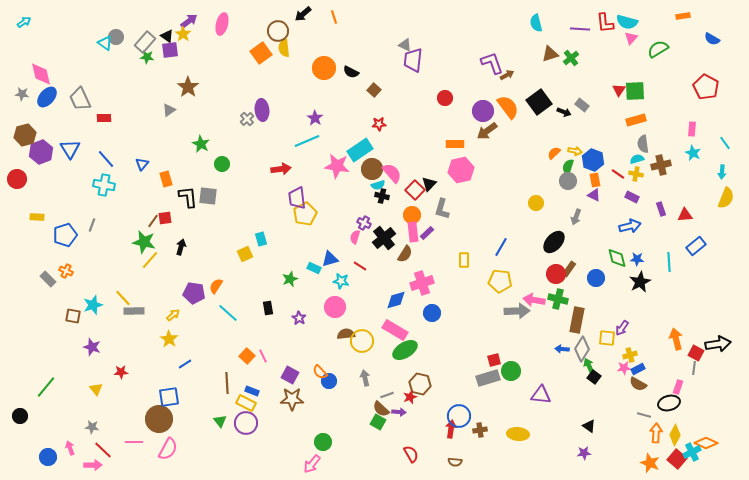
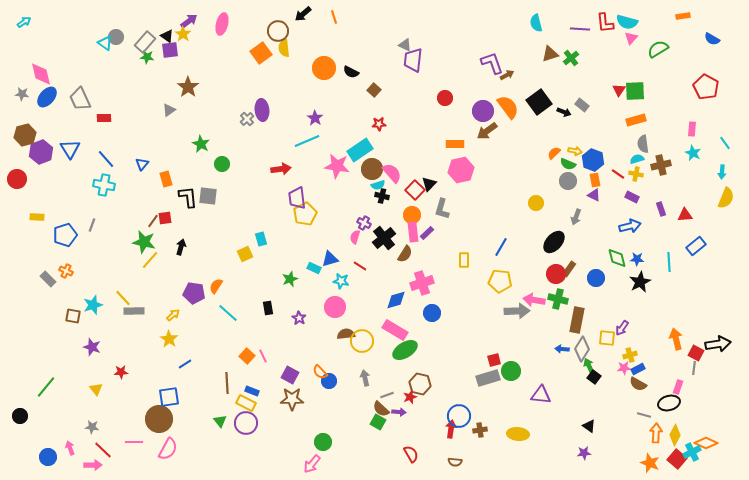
green semicircle at (568, 167): moved 3 px up; rotated 84 degrees counterclockwise
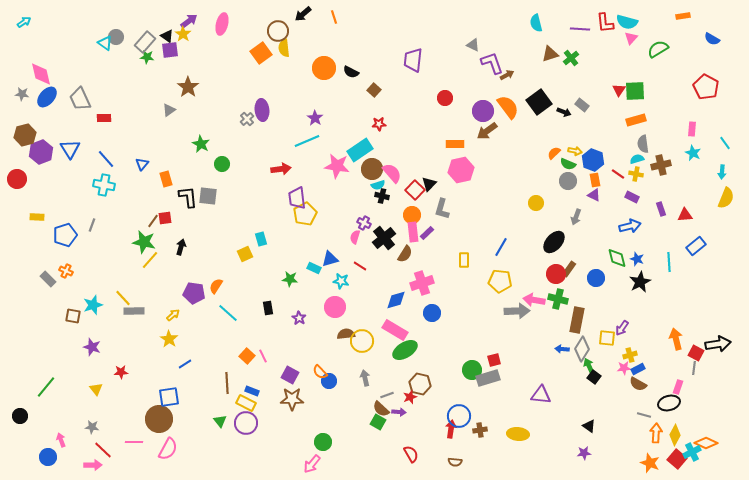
gray triangle at (405, 45): moved 68 px right
blue star at (637, 259): rotated 16 degrees clockwise
green star at (290, 279): rotated 28 degrees clockwise
green circle at (511, 371): moved 39 px left, 1 px up
pink arrow at (70, 448): moved 9 px left, 8 px up
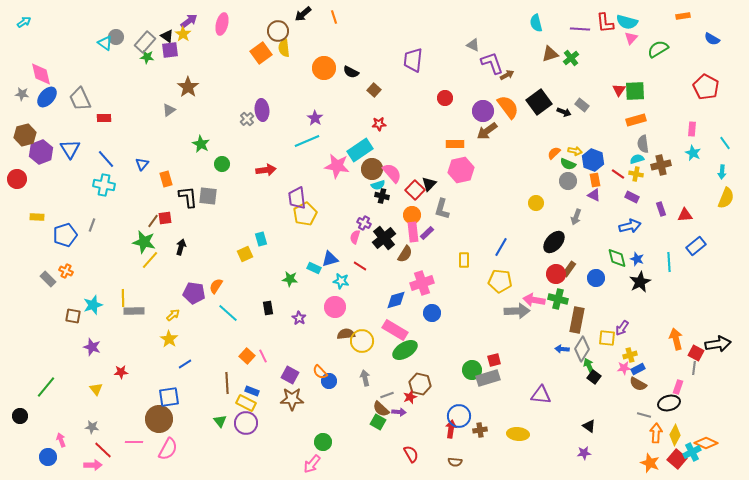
red arrow at (281, 169): moved 15 px left, 1 px down
yellow line at (123, 298): rotated 42 degrees clockwise
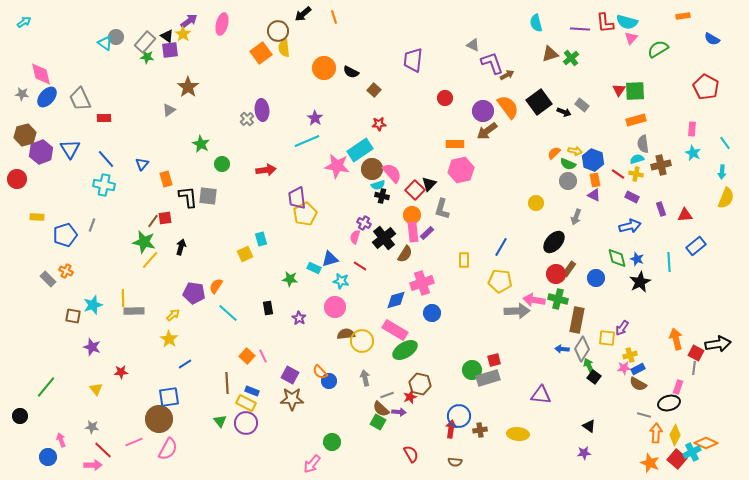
pink line at (134, 442): rotated 24 degrees counterclockwise
green circle at (323, 442): moved 9 px right
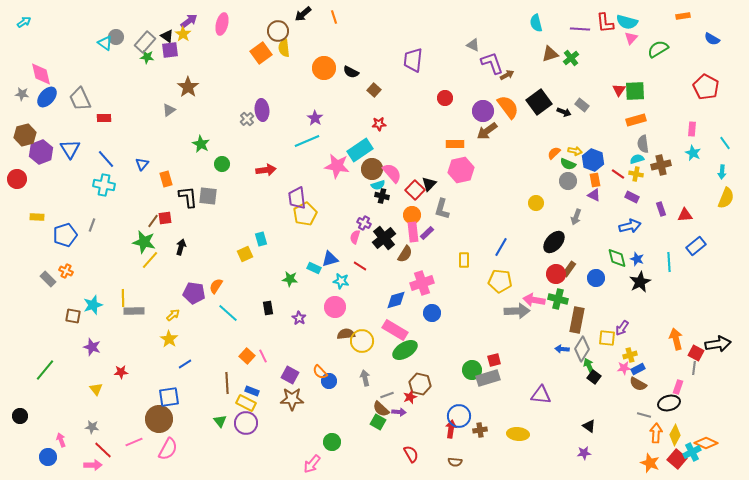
green line at (46, 387): moved 1 px left, 17 px up
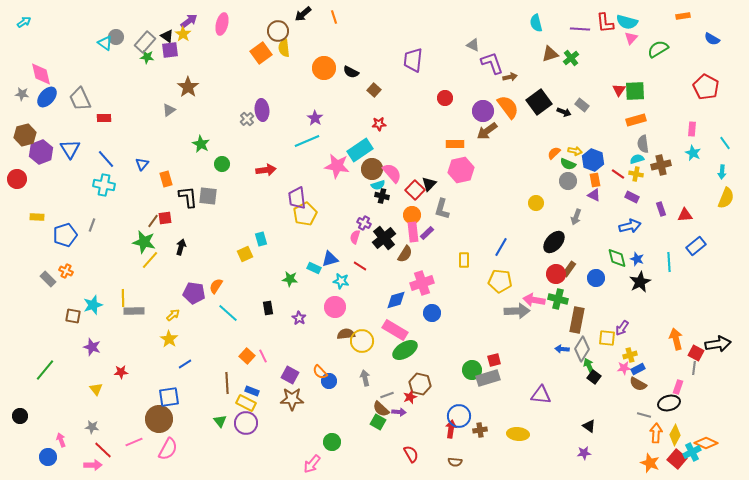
brown arrow at (507, 75): moved 3 px right, 2 px down; rotated 16 degrees clockwise
